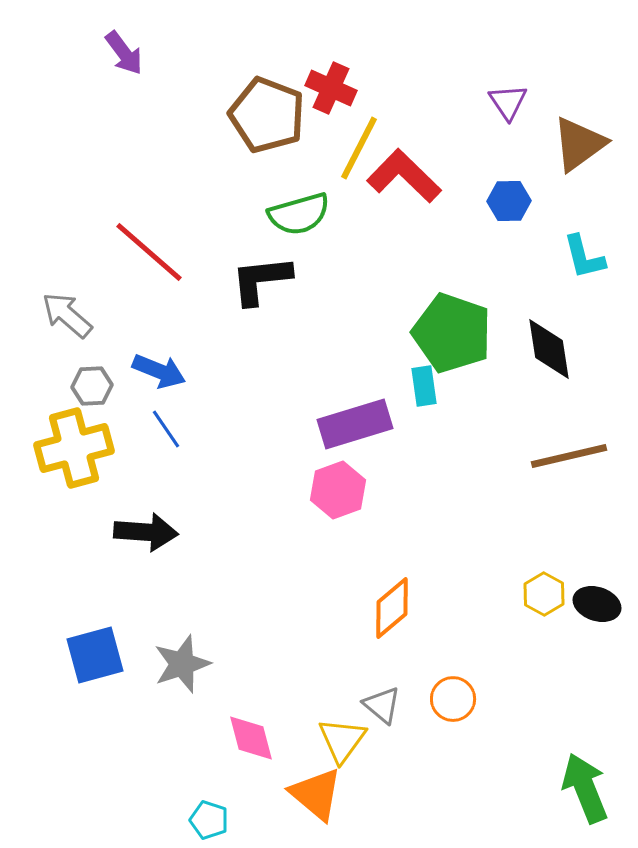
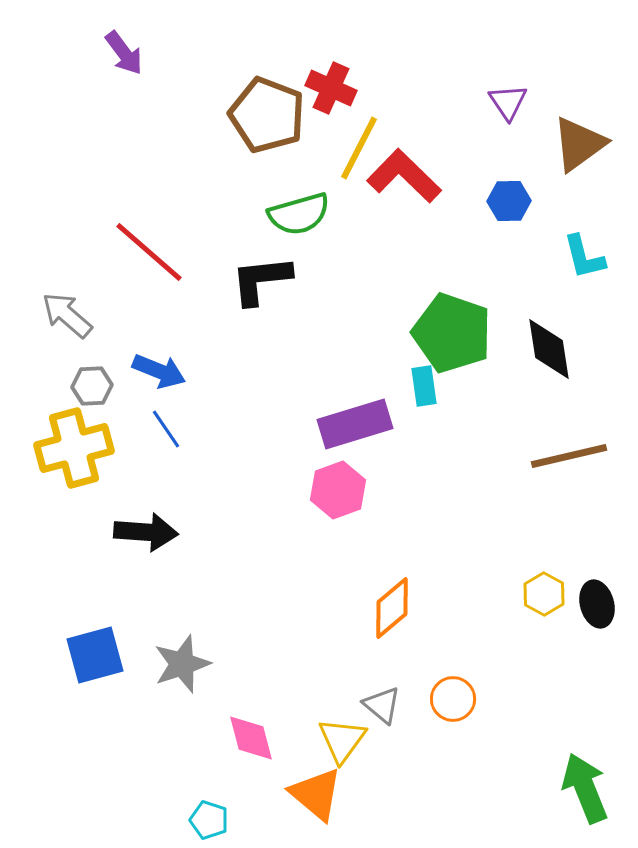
black ellipse: rotated 57 degrees clockwise
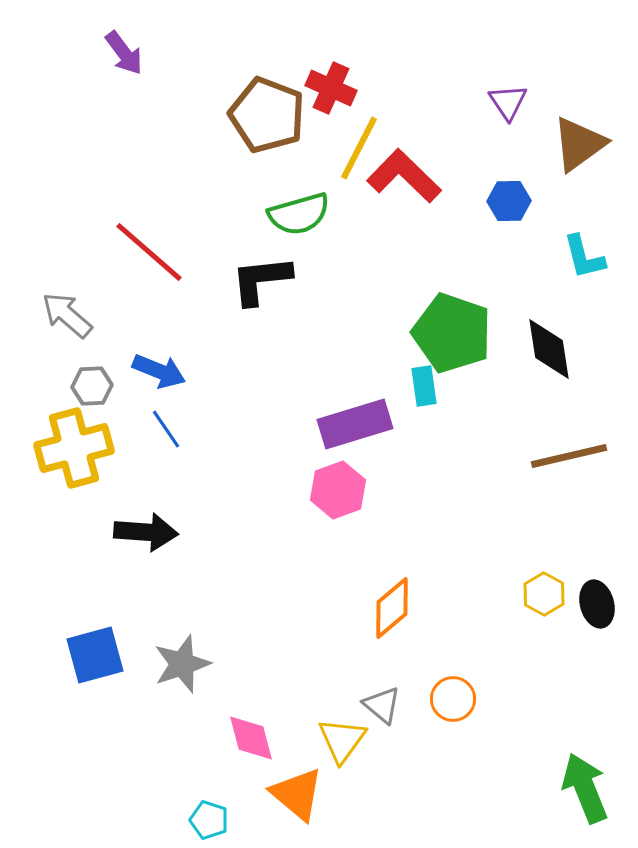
orange triangle: moved 19 px left
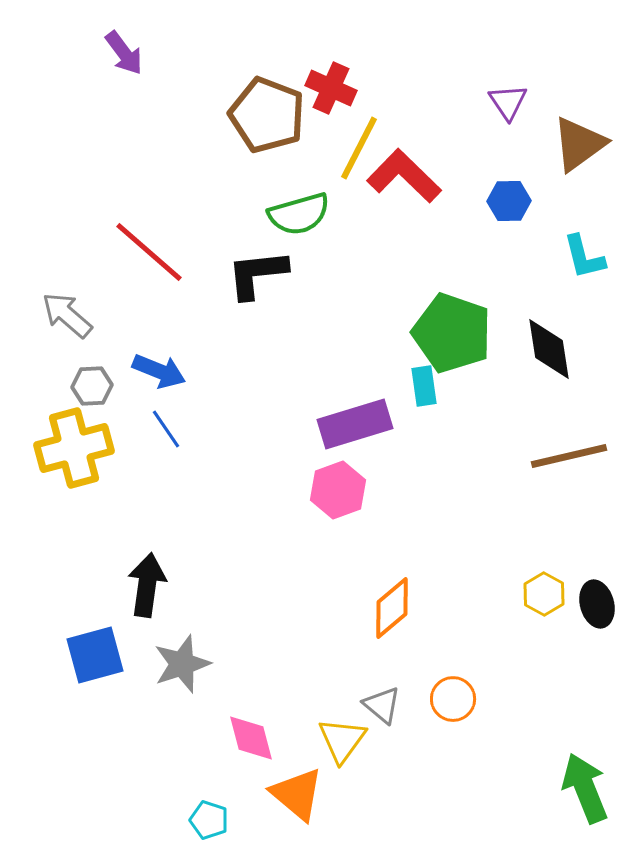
black L-shape: moved 4 px left, 6 px up
black arrow: moved 1 px right, 53 px down; rotated 86 degrees counterclockwise
